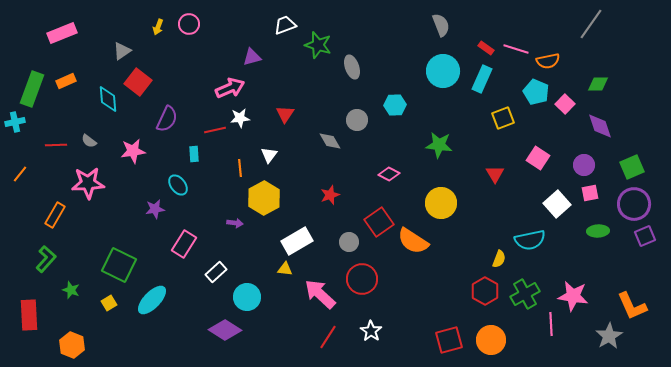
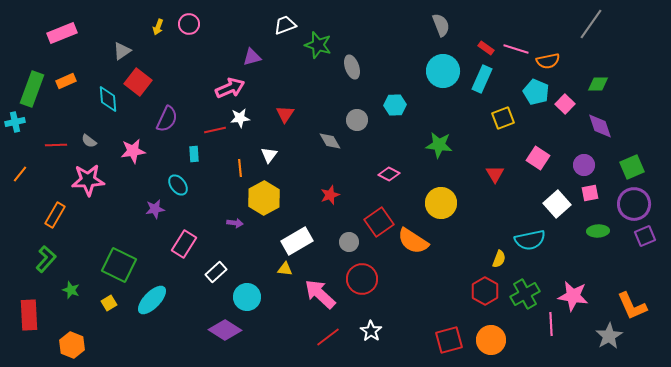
pink star at (88, 183): moved 3 px up
red line at (328, 337): rotated 20 degrees clockwise
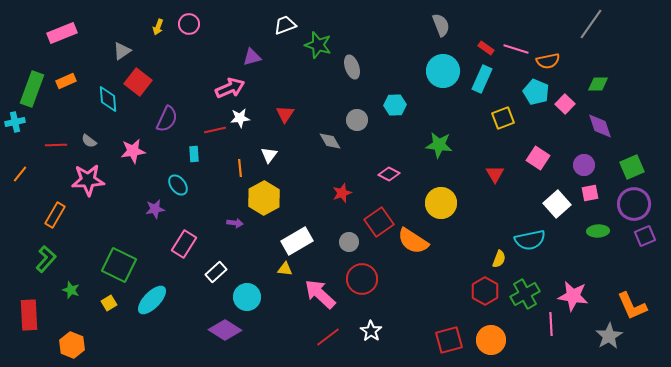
red star at (330, 195): moved 12 px right, 2 px up
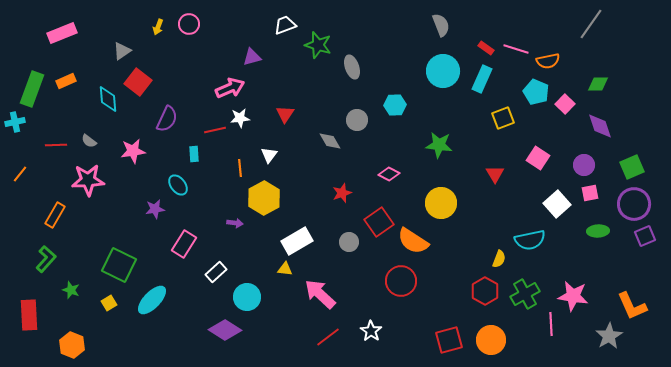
red circle at (362, 279): moved 39 px right, 2 px down
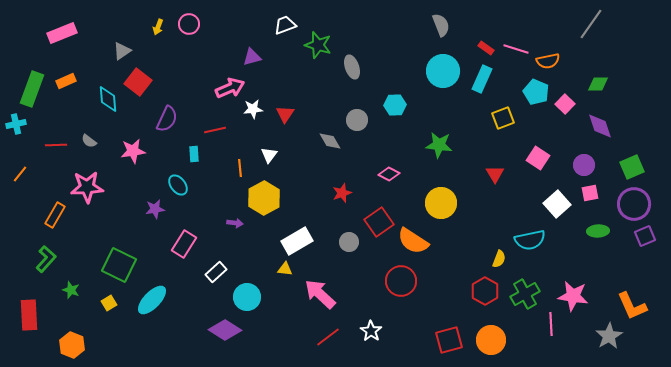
white star at (240, 118): moved 13 px right, 9 px up
cyan cross at (15, 122): moved 1 px right, 2 px down
pink star at (88, 180): moved 1 px left, 7 px down
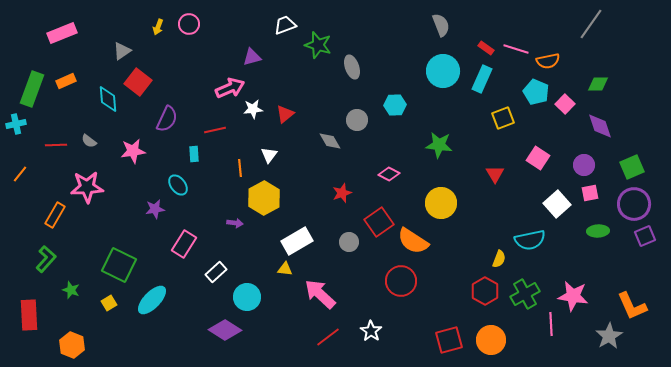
red triangle at (285, 114): rotated 18 degrees clockwise
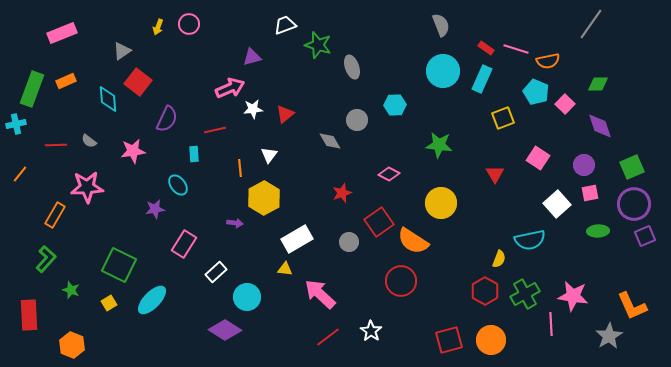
white rectangle at (297, 241): moved 2 px up
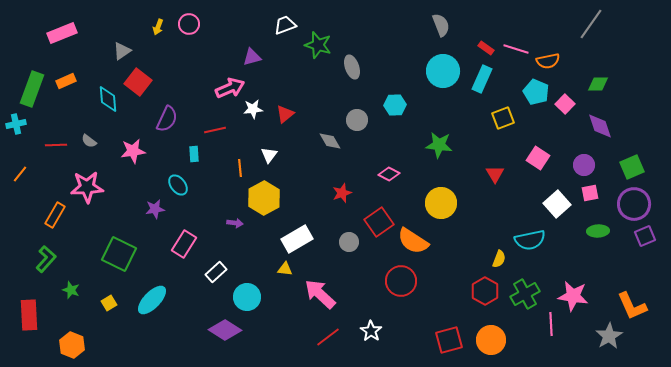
green square at (119, 265): moved 11 px up
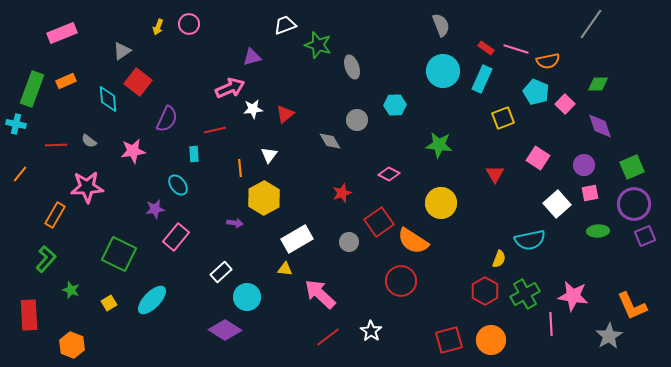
cyan cross at (16, 124): rotated 24 degrees clockwise
pink rectangle at (184, 244): moved 8 px left, 7 px up; rotated 8 degrees clockwise
white rectangle at (216, 272): moved 5 px right
